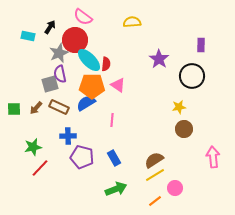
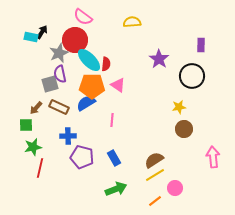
black arrow: moved 8 px left, 5 px down
cyan rectangle: moved 3 px right, 1 px down
green square: moved 12 px right, 16 px down
red line: rotated 30 degrees counterclockwise
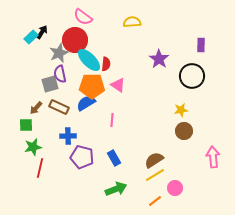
cyan rectangle: rotated 56 degrees counterclockwise
yellow star: moved 2 px right, 3 px down
brown circle: moved 2 px down
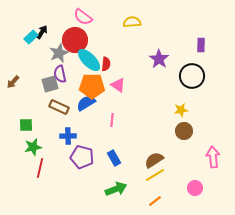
brown arrow: moved 23 px left, 26 px up
pink circle: moved 20 px right
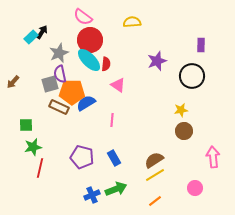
red circle: moved 15 px right
purple star: moved 2 px left, 2 px down; rotated 18 degrees clockwise
orange pentagon: moved 20 px left, 6 px down
blue cross: moved 24 px right, 59 px down; rotated 21 degrees counterclockwise
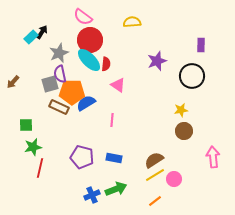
blue rectangle: rotated 49 degrees counterclockwise
pink circle: moved 21 px left, 9 px up
